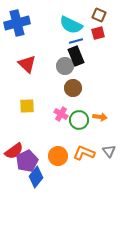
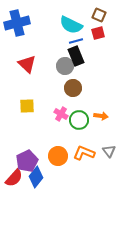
orange arrow: moved 1 px right, 1 px up
red semicircle: moved 27 px down; rotated 12 degrees counterclockwise
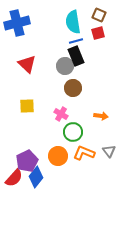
cyan semicircle: moved 2 px right, 3 px up; rotated 55 degrees clockwise
green circle: moved 6 px left, 12 px down
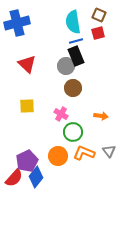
gray circle: moved 1 px right
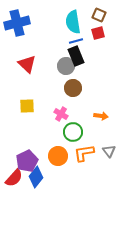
orange L-shape: rotated 30 degrees counterclockwise
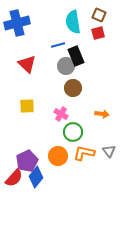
blue line: moved 18 px left, 4 px down
orange arrow: moved 1 px right, 2 px up
orange L-shape: rotated 20 degrees clockwise
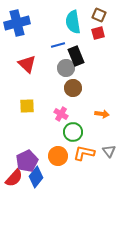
gray circle: moved 2 px down
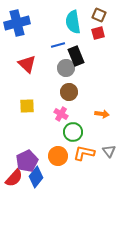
brown circle: moved 4 px left, 4 px down
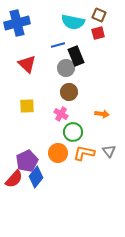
cyan semicircle: rotated 70 degrees counterclockwise
orange circle: moved 3 px up
red semicircle: moved 1 px down
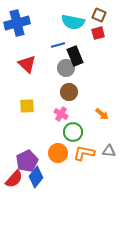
black rectangle: moved 1 px left
orange arrow: rotated 32 degrees clockwise
gray triangle: rotated 48 degrees counterclockwise
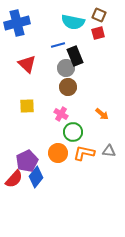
brown circle: moved 1 px left, 5 px up
